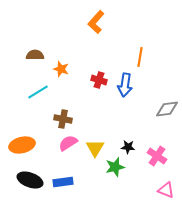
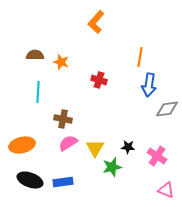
orange star: moved 7 px up
blue arrow: moved 24 px right
cyan line: rotated 55 degrees counterclockwise
green star: moved 3 px left
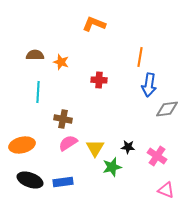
orange L-shape: moved 2 px left, 2 px down; rotated 70 degrees clockwise
red cross: rotated 14 degrees counterclockwise
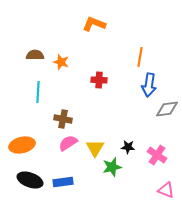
pink cross: moved 1 px up
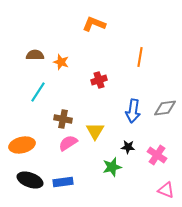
red cross: rotated 21 degrees counterclockwise
blue arrow: moved 16 px left, 26 px down
cyan line: rotated 30 degrees clockwise
gray diamond: moved 2 px left, 1 px up
yellow triangle: moved 17 px up
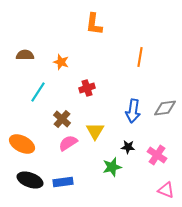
orange L-shape: rotated 105 degrees counterclockwise
brown semicircle: moved 10 px left
red cross: moved 12 px left, 8 px down
brown cross: moved 1 px left; rotated 30 degrees clockwise
orange ellipse: moved 1 px up; rotated 40 degrees clockwise
